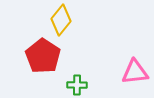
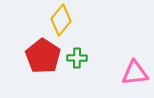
pink triangle: moved 1 px down
green cross: moved 27 px up
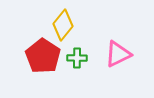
yellow diamond: moved 2 px right, 5 px down
pink triangle: moved 17 px left, 19 px up; rotated 20 degrees counterclockwise
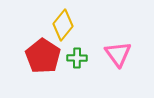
pink triangle: rotated 40 degrees counterclockwise
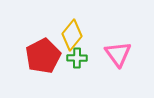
yellow diamond: moved 9 px right, 10 px down
red pentagon: rotated 12 degrees clockwise
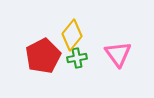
green cross: rotated 12 degrees counterclockwise
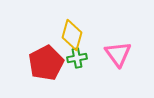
yellow diamond: rotated 24 degrees counterclockwise
red pentagon: moved 3 px right, 7 px down
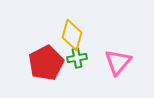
pink triangle: moved 8 px down; rotated 16 degrees clockwise
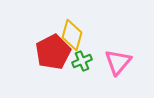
green cross: moved 5 px right, 3 px down; rotated 12 degrees counterclockwise
red pentagon: moved 7 px right, 11 px up
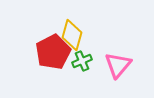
pink triangle: moved 3 px down
